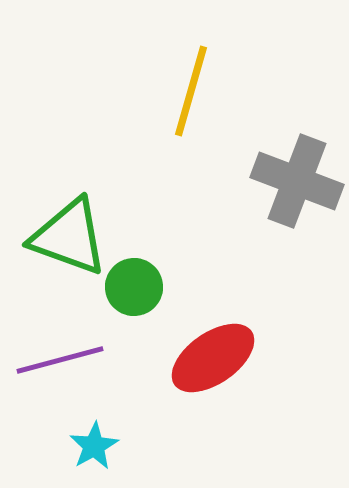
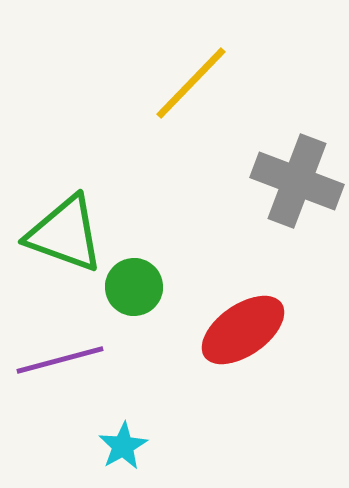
yellow line: moved 8 px up; rotated 28 degrees clockwise
green triangle: moved 4 px left, 3 px up
red ellipse: moved 30 px right, 28 px up
cyan star: moved 29 px right
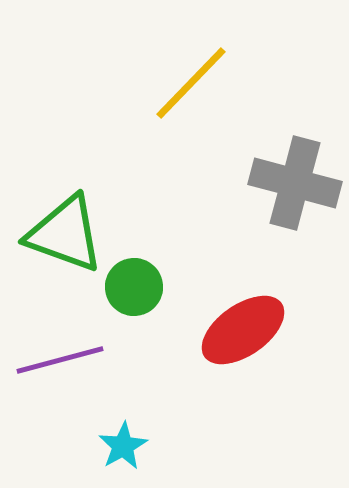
gray cross: moved 2 px left, 2 px down; rotated 6 degrees counterclockwise
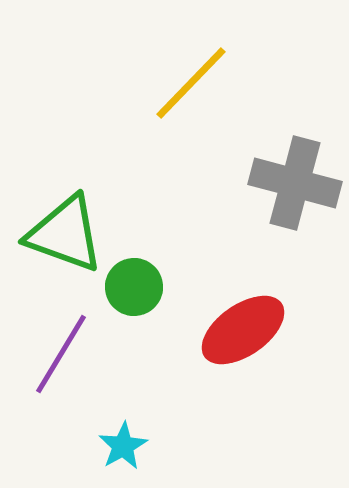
purple line: moved 1 px right, 6 px up; rotated 44 degrees counterclockwise
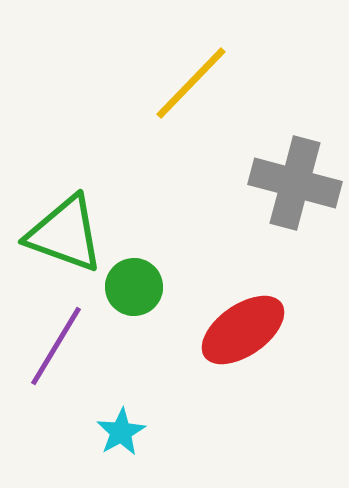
purple line: moved 5 px left, 8 px up
cyan star: moved 2 px left, 14 px up
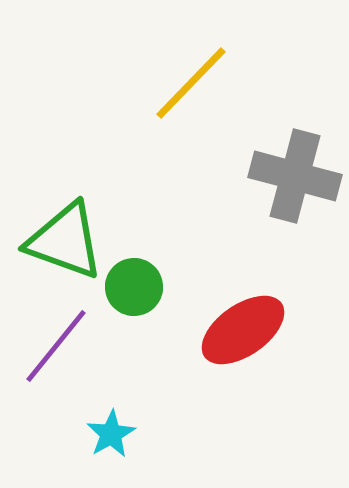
gray cross: moved 7 px up
green triangle: moved 7 px down
purple line: rotated 8 degrees clockwise
cyan star: moved 10 px left, 2 px down
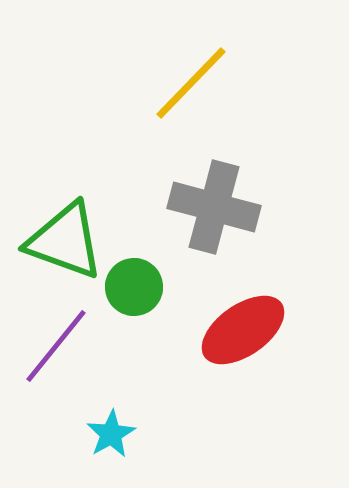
gray cross: moved 81 px left, 31 px down
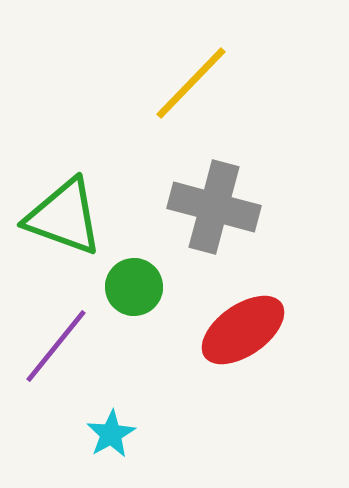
green triangle: moved 1 px left, 24 px up
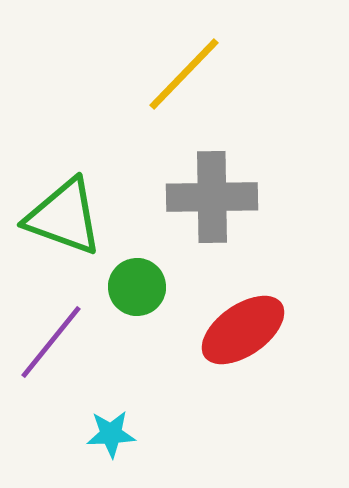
yellow line: moved 7 px left, 9 px up
gray cross: moved 2 px left, 10 px up; rotated 16 degrees counterclockwise
green circle: moved 3 px right
purple line: moved 5 px left, 4 px up
cyan star: rotated 27 degrees clockwise
